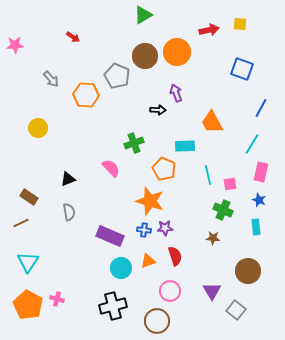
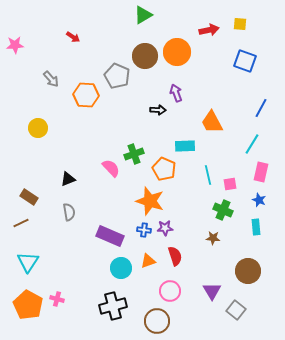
blue square at (242, 69): moved 3 px right, 8 px up
green cross at (134, 143): moved 11 px down
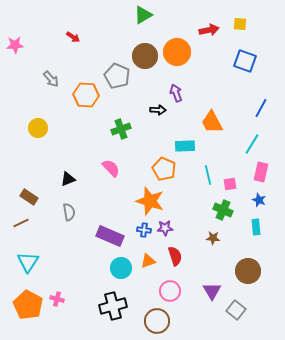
green cross at (134, 154): moved 13 px left, 25 px up
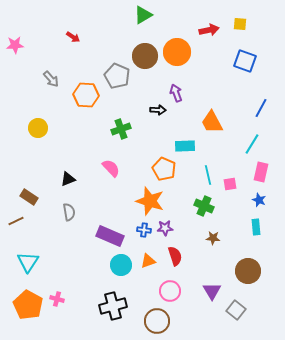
green cross at (223, 210): moved 19 px left, 4 px up
brown line at (21, 223): moved 5 px left, 2 px up
cyan circle at (121, 268): moved 3 px up
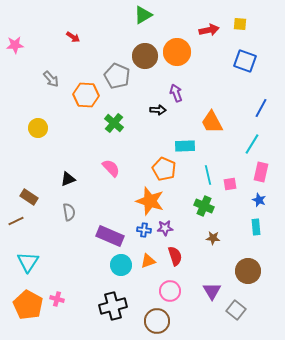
green cross at (121, 129): moved 7 px left, 6 px up; rotated 30 degrees counterclockwise
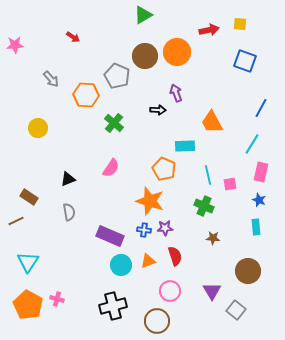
pink semicircle at (111, 168): rotated 78 degrees clockwise
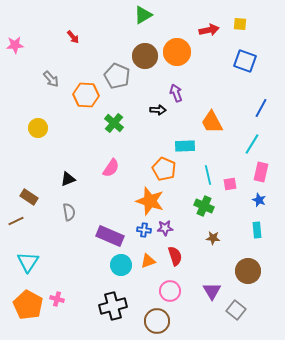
red arrow at (73, 37): rotated 16 degrees clockwise
cyan rectangle at (256, 227): moved 1 px right, 3 px down
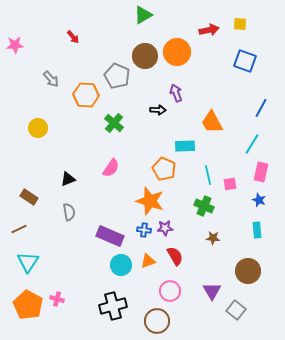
brown line at (16, 221): moved 3 px right, 8 px down
red semicircle at (175, 256): rotated 12 degrees counterclockwise
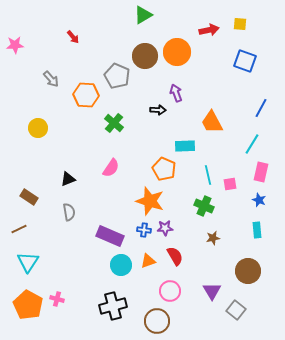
brown star at (213, 238): rotated 16 degrees counterclockwise
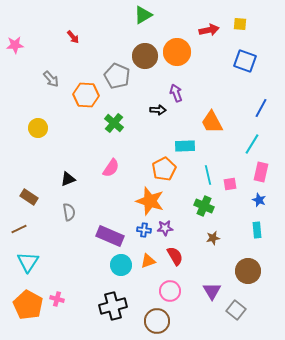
orange pentagon at (164, 169): rotated 20 degrees clockwise
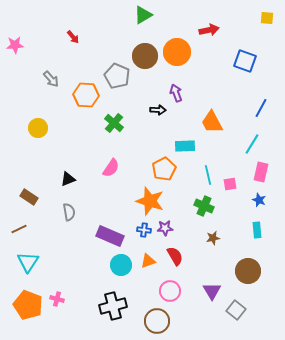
yellow square at (240, 24): moved 27 px right, 6 px up
orange pentagon at (28, 305): rotated 8 degrees counterclockwise
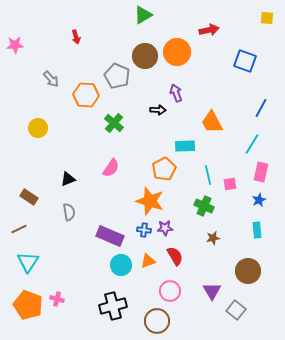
red arrow at (73, 37): moved 3 px right; rotated 24 degrees clockwise
blue star at (259, 200): rotated 24 degrees clockwise
